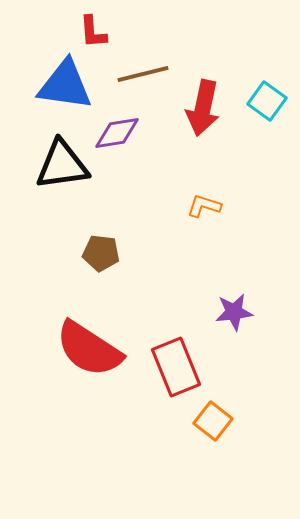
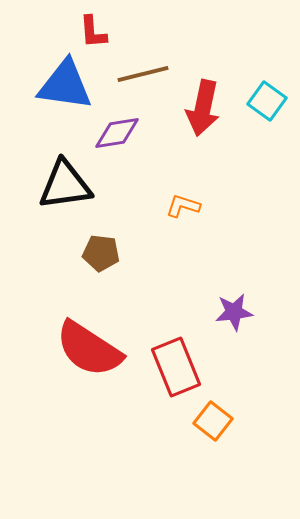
black triangle: moved 3 px right, 20 px down
orange L-shape: moved 21 px left
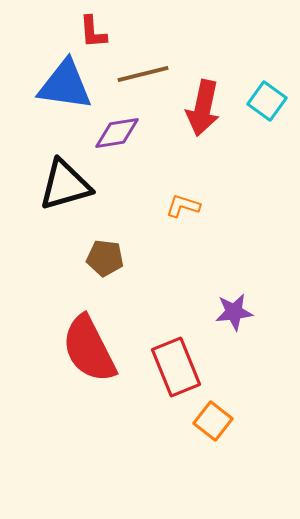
black triangle: rotated 8 degrees counterclockwise
brown pentagon: moved 4 px right, 5 px down
red semicircle: rotated 30 degrees clockwise
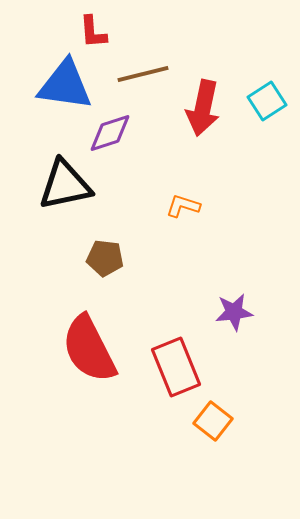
cyan square: rotated 21 degrees clockwise
purple diamond: moved 7 px left; rotated 9 degrees counterclockwise
black triangle: rotated 4 degrees clockwise
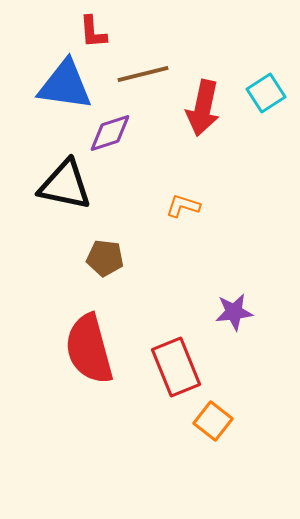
cyan square: moved 1 px left, 8 px up
black triangle: rotated 24 degrees clockwise
red semicircle: rotated 12 degrees clockwise
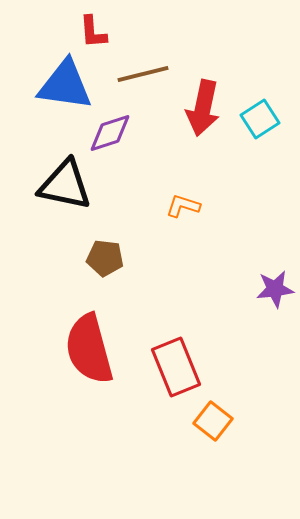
cyan square: moved 6 px left, 26 px down
purple star: moved 41 px right, 23 px up
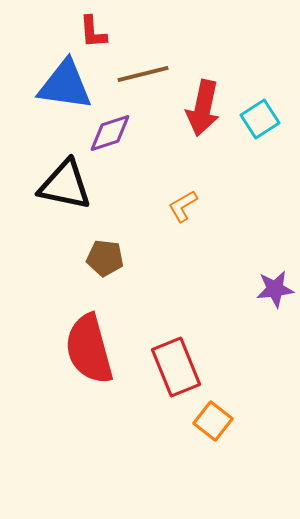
orange L-shape: rotated 48 degrees counterclockwise
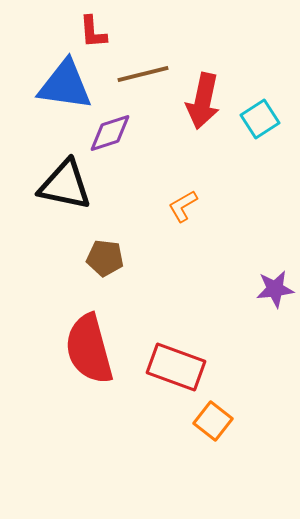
red arrow: moved 7 px up
red rectangle: rotated 48 degrees counterclockwise
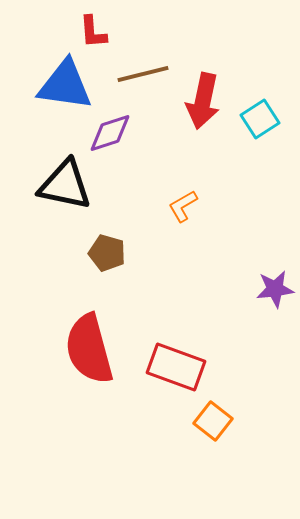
brown pentagon: moved 2 px right, 5 px up; rotated 9 degrees clockwise
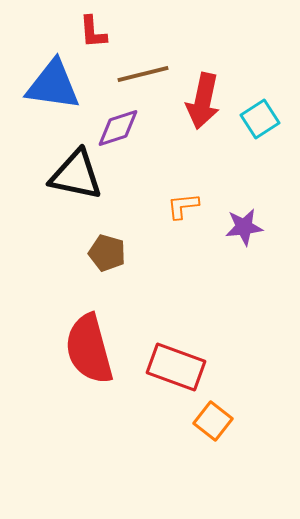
blue triangle: moved 12 px left
purple diamond: moved 8 px right, 5 px up
black triangle: moved 11 px right, 10 px up
orange L-shape: rotated 24 degrees clockwise
purple star: moved 31 px left, 62 px up
